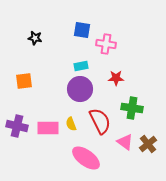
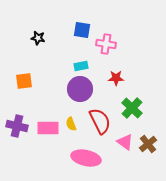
black star: moved 3 px right
green cross: rotated 35 degrees clockwise
pink ellipse: rotated 24 degrees counterclockwise
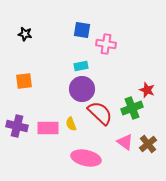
black star: moved 13 px left, 4 px up
red star: moved 31 px right, 12 px down; rotated 21 degrees clockwise
purple circle: moved 2 px right
green cross: rotated 25 degrees clockwise
red semicircle: moved 8 px up; rotated 20 degrees counterclockwise
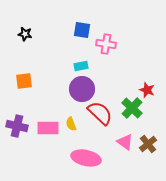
green cross: rotated 25 degrees counterclockwise
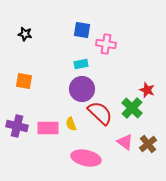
cyan rectangle: moved 2 px up
orange square: rotated 18 degrees clockwise
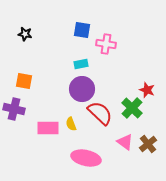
purple cross: moved 3 px left, 17 px up
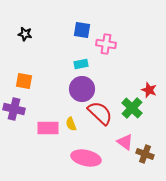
red star: moved 2 px right
brown cross: moved 3 px left, 10 px down; rotated 30 degrees counterclockwise
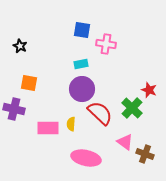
black star: moved 5 px left, 12 px down; rotated 16 degrees clockwise
orange square: moved 5 px right, 2 px down
yellow semicircle: rotated 24 degrees clockwise
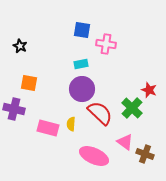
pink rectangle: rotated 15 degrees clockwise
pink ellipse: moved 8 px right, 2 px up; rotated 12 degrees clockwise
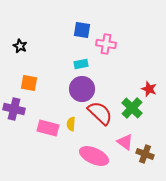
red star: moved 1 px up
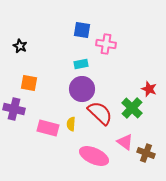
brown cross: moved 1 px right, 1 px up
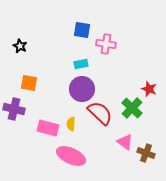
pink ellipse: moved 23 px left
